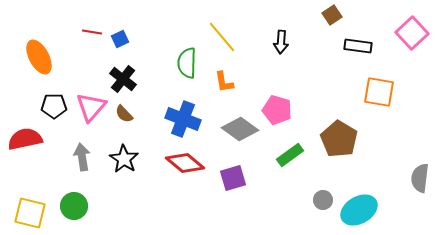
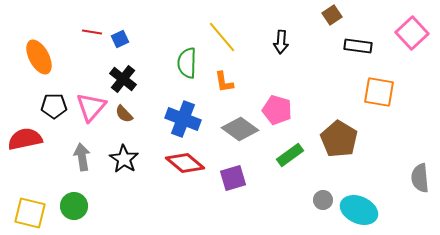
gray semicircle: rotated 12 degrees counterclockwise
cyan ellipse: rotated 54 degrees clockwise
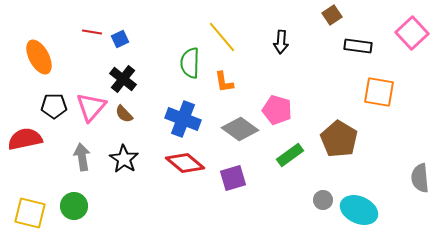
green semicircle: moved 3 px right
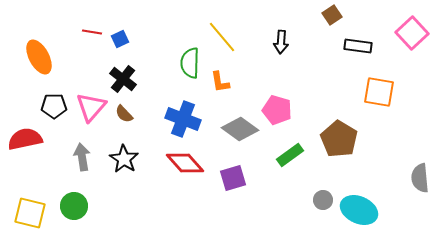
orange L-shape: moved 4 px left
red diamond: rotated 9 degrees clockwise
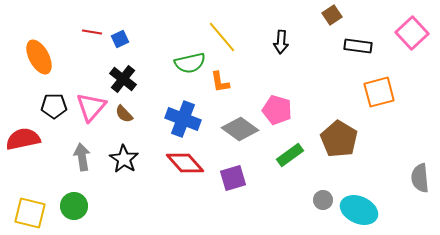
green semicircle: rotated 104 degrees counterclockwise
orange square: rotated 24 degrees counterclockwise
red semicircle: moved 2 px left
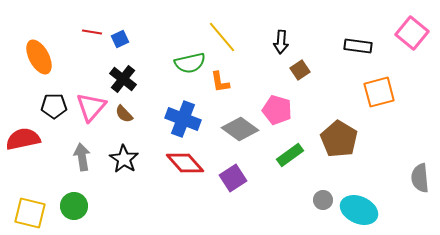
brown square: moved 32 px left, 55 px down
pink square: rotated 8 degrees counterclockwise
purple square: rotated 16 degrees counterclockwise
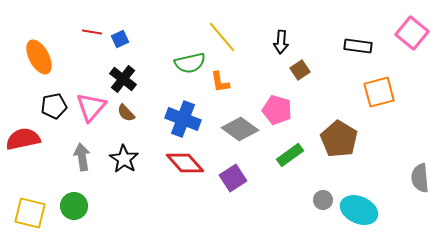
black pentagon: rotated 10 degrees counterclockwise
brown semicircle: moved 2 px right, 1 px up
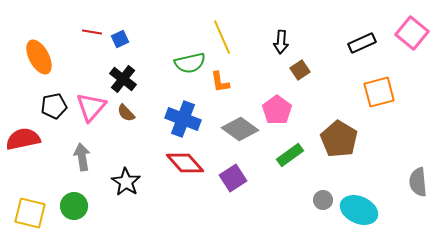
yellow line: rotated 16 degrees clockwise
black rectangle: moved 4 px right, 3 px up; rotated 32 degrees counterclockwise
pink pentagon: rotated 20 degrees clockwise
black star: moved 2 px right, 23 px down
gray semicircle: moved 2 px left, 4 px down
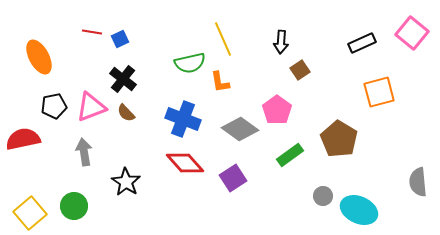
yellow line: moved 1 px right, 2 px down
pink triangle: rotated 28 degrees clockwise
gray arrow: moved 2 px right, 5 px up
gray circle: moved 4 px up
yellow square: rotated 36 degrees clockwise
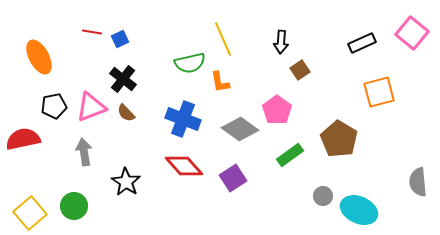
red diamond: moved 1 px left, 3 px down
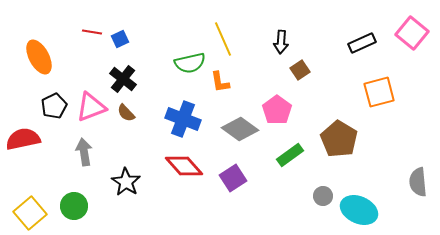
black pentagon: rotated 15 degrees counterclockwise
